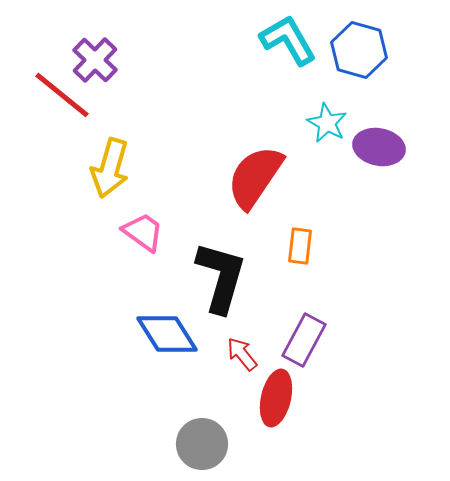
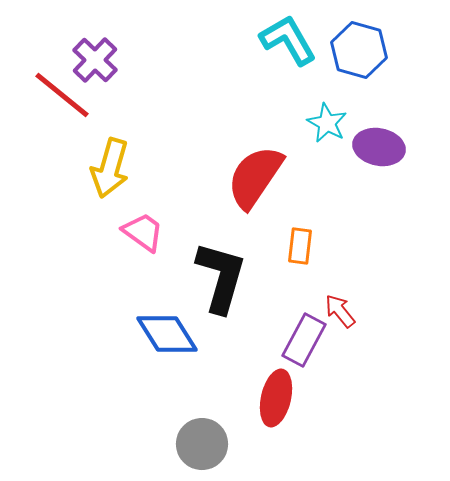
red arrow: moved 98 px right, 43 px up
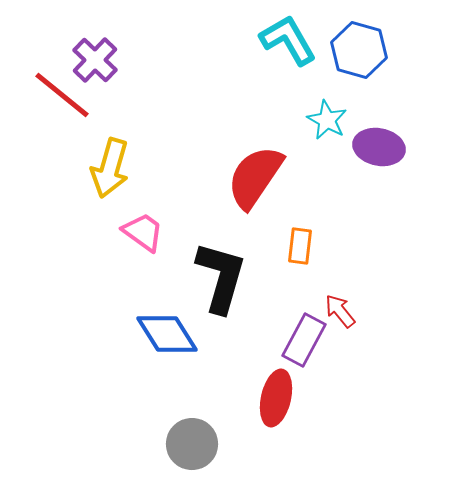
cyan star: moved 3 px up
gray circle: moved 10 px left
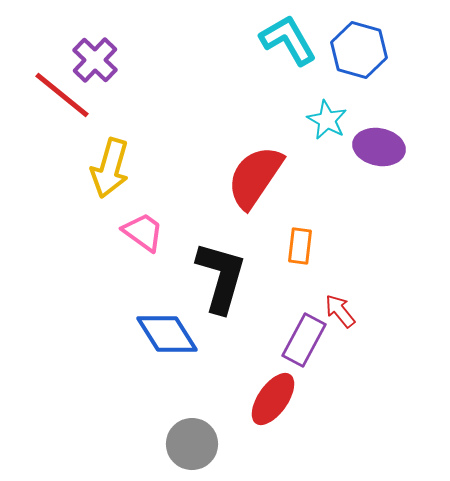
red ellipse: moved 3 px left, 1 px down; rotated 22 degrees clockwise
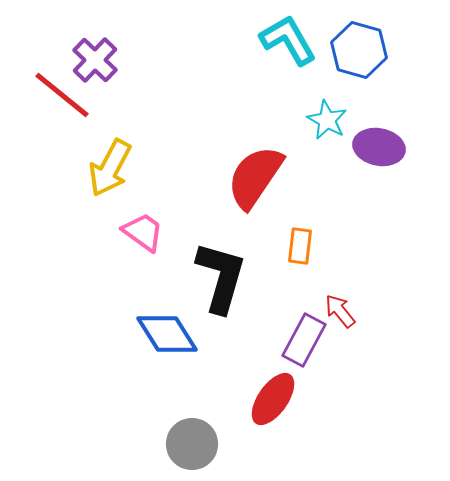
yellow arrow: rotated 12 degrees clockwise
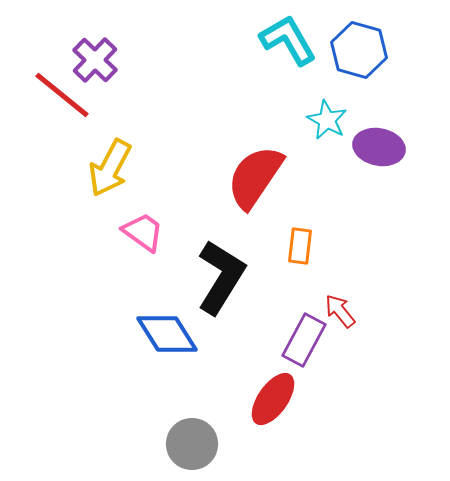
black L-shape: rotated 16 degrees clockwise
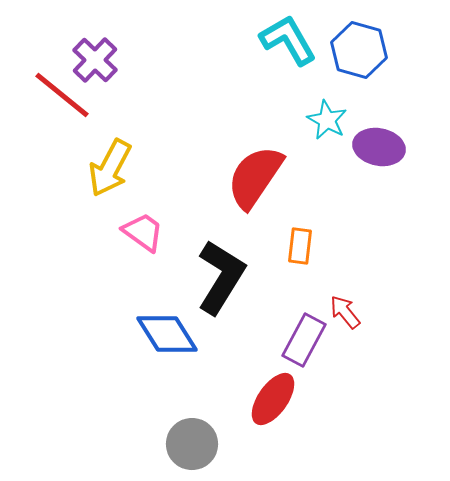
red arrow: moved 5 px right, 1 px down
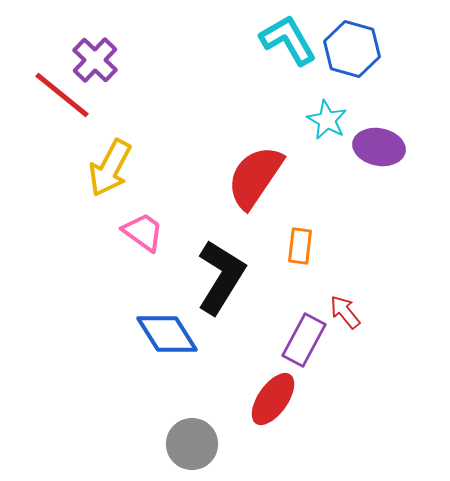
blue hexagon: moved 7 px left, 1 px up
